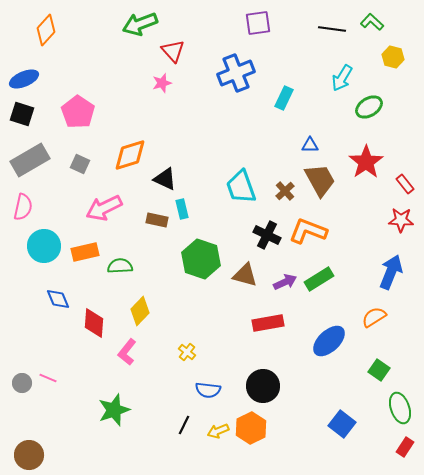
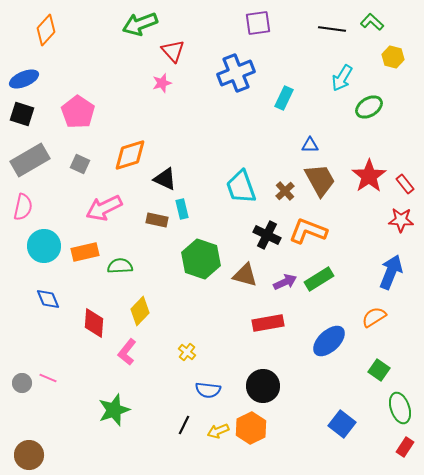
red star at (366, 162): moved 3 px right, 14 px down
blue diamond at (58, 299): moved 10 px left
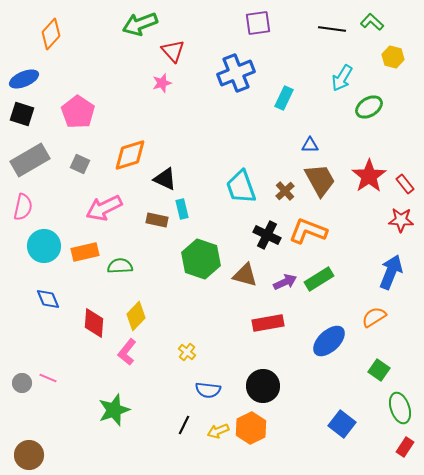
orange diamond at (46, 30): moved 5 px right, 4 px down
yellow diamond at (140, 311): moved 4 px left, 5 px down
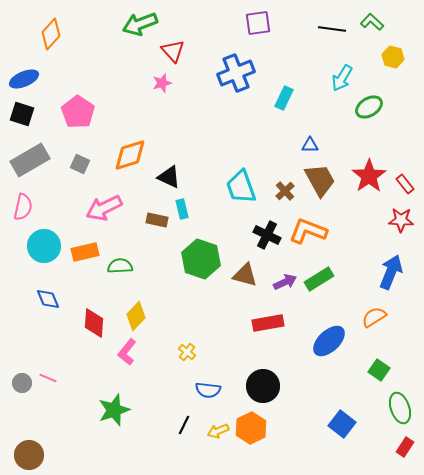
black triangle at (165, 179): moved 4 px right, 2 px up
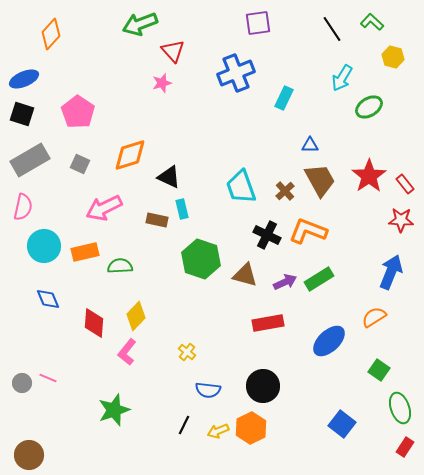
black line at (332, 29): rotated 48 degrees clockwise
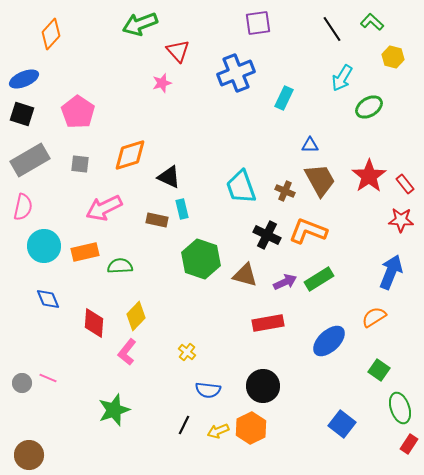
red triangle at (173, 51): moved 5 px right
gray square at (80, 164): rotated 18 degrees counterclockwise
brown cross at (285, 191): rotated 24 degrees counterclockwise
red rectangle at (405, 447): moved 4 px right, 3 px up
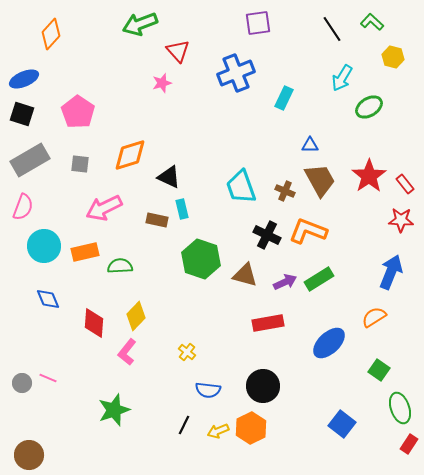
pink semicircle at (23, 207): rotated 8 degrees clockwise
blue ellipse at (329, 341): moved 2 px down
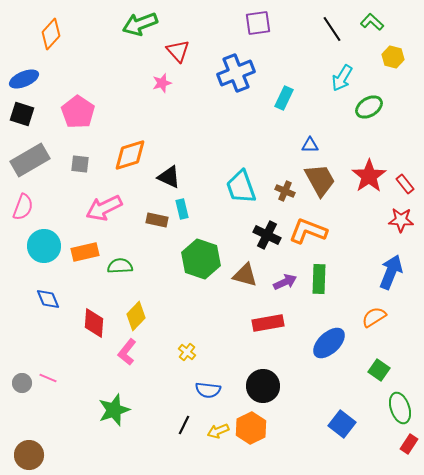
green rectangle at (319, 279): rotated 56 degrees counterclockwise
